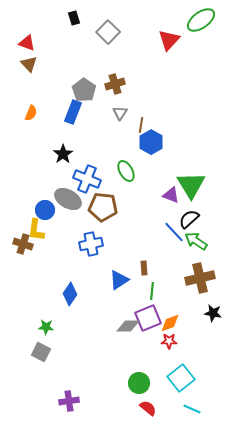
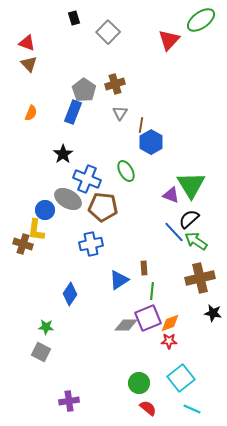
gray diamond at (128, 326): moved 2 px left, 1 px up
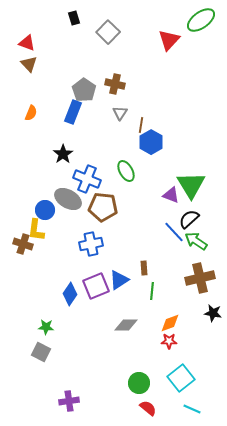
brown cross at (115, 84): rotated 30 degrees clockwise
purple square at (148, 318): moved 52 px left, 32 px up
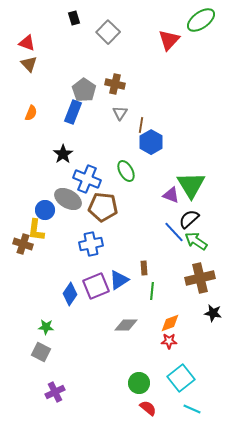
purple cross at (69, 401): moved 14 px left, 9 px up; rotated 18 degrees counterclockwise
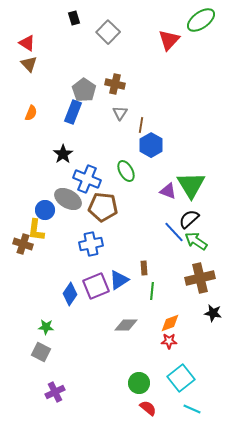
red triangle at (27, 43): rotated 12 degrees clockwise
blue hexagon at (151, 142): moved 3 px down
purple triangle at (171, 195): moved 3 px left, 4 px up
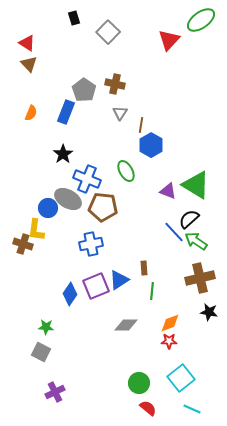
blue rectangle at (73, 112): moved 7 px left
green triangle at (191, 185): moved 5 px right; rotated 28 degrees counterclockwise
blue circle at (45, 210): moved 3 px right, 2 px up
black star at (213, 313): moved 4 px left, 1 px up
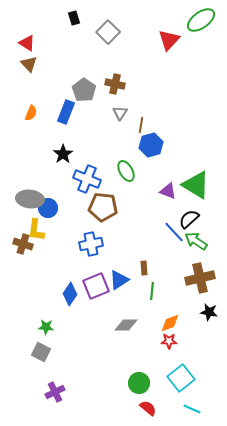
blue hexagon at (151, 145): rotated 15 degrees clockwise
gray ellipse at (68, 199): moved 38 px left; rotated 24 degrees counterclockwise
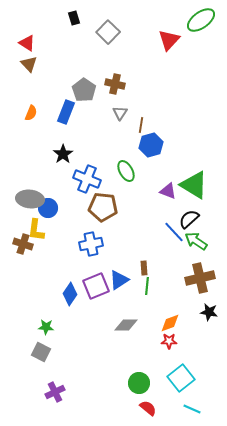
green triangle at (196, 185): moved 2 px left
green line at (152, 291): moved 5 px left, 5 px up
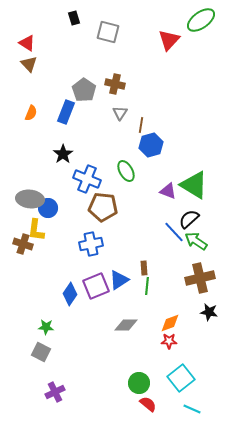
gray square at (108, 32): rotated 30 degrees counterclockwise
red semicircle at (148, 408): moved 4 px up
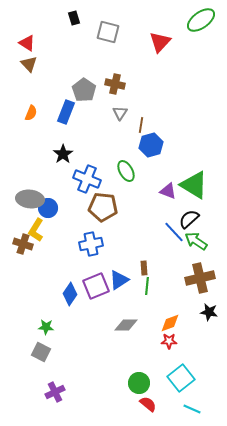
red triangle at (169, 40): moved 9 px left, 2 px down
yellow L-shape at (36, 230): rotated 25 degrees clockwise
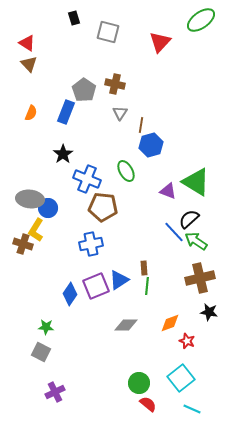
green triangle at (194, 185): moved 2 px right, 3 px up
red star at (169, 341): moved 18 px right; rotated 21 degrees clockwise
